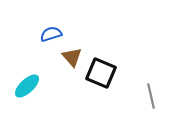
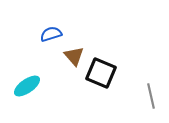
brown triangle: moved 2 px right, 1 px up
cyan ellipse: rotated 8 degrees clockwise
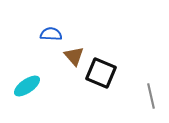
blue semicircle: rotated 20 degrees clockwise
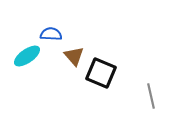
cyan ellipse: moved 30 px up
